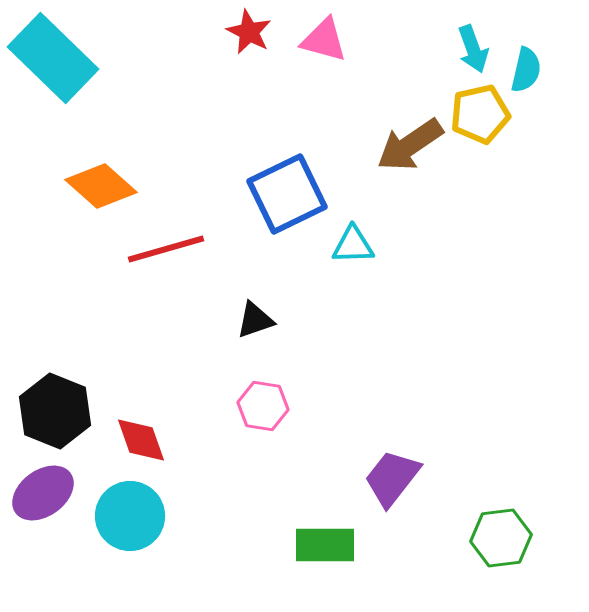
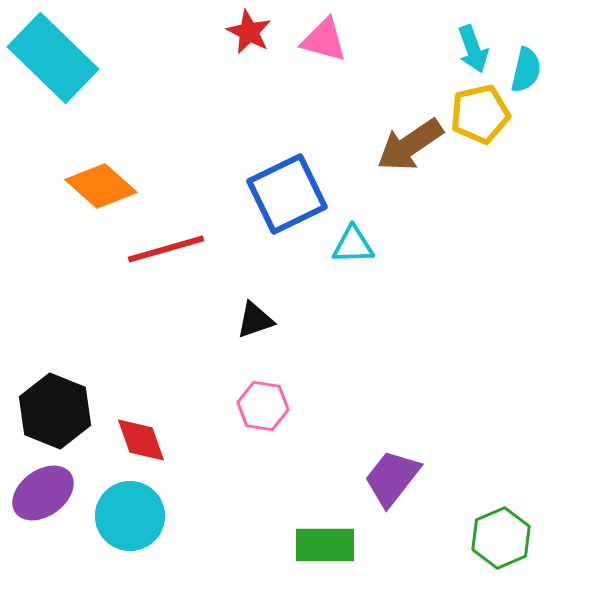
green hexagon: rotated 16 degrees counterclockwise
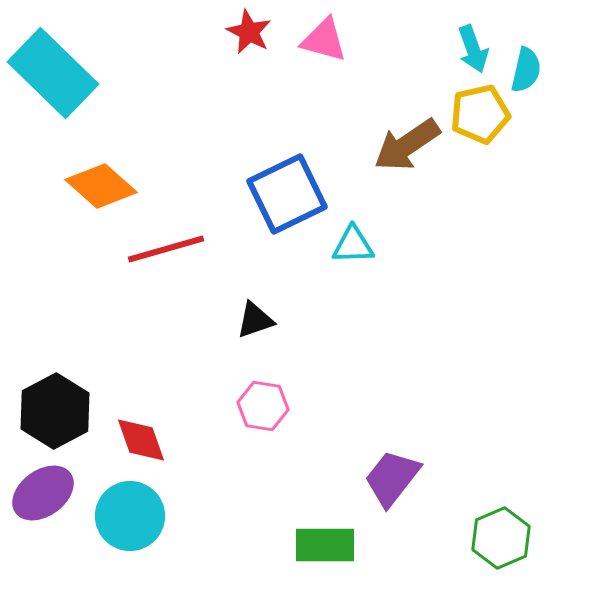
cyan rectangle: moved 15 px down
brown arrow: moved 3 px left
black hexagon: rotated 10 degrees clockwise
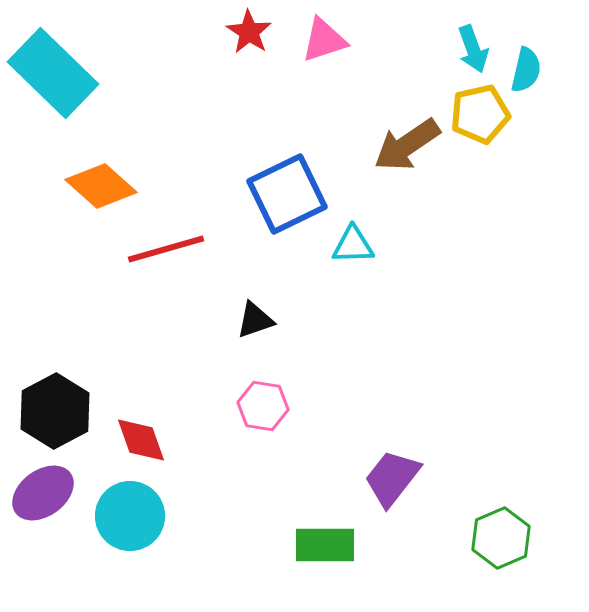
red star: rotated 6 degrees clockwise
pink triangle: rotated 33 degrees counterclockwise
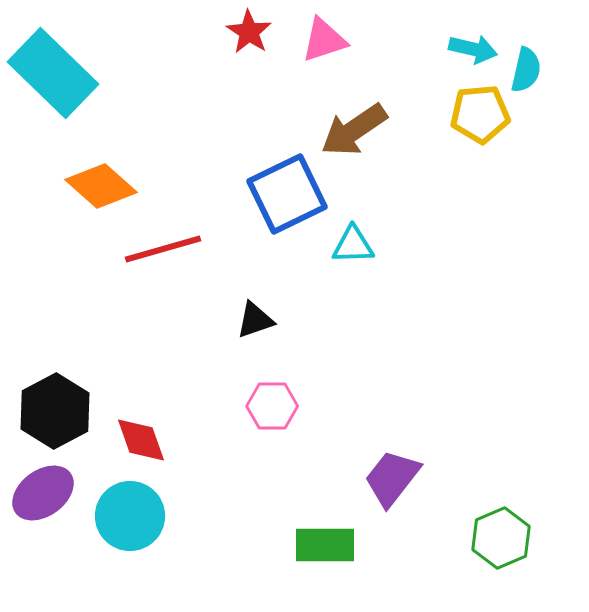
cyan arrow: rotated 57 degrees counterclockwise
yellow pentagon: rotated 8 degrees clockwise
brown arrow: moved 53 px left, 15 px up
red line: moved 3 px left
pink hexagon: moved 9 px right; rotated 9 degrees counterclockwise
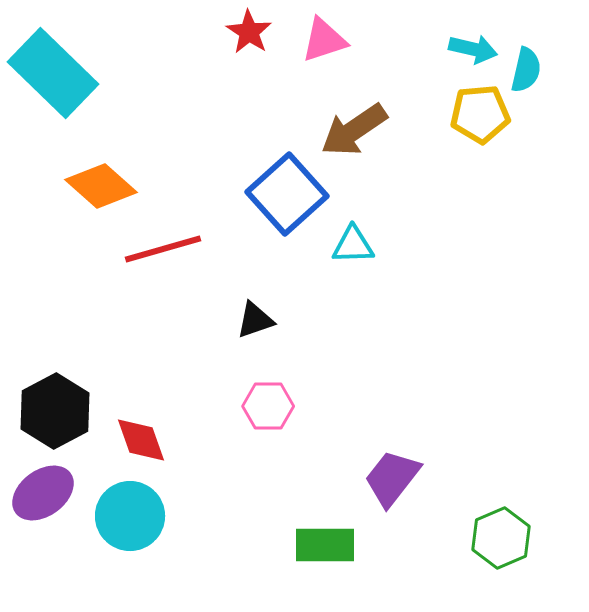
blue square: rotated 16 degrees counterclockwise
pink hexagon: moved 4 px left
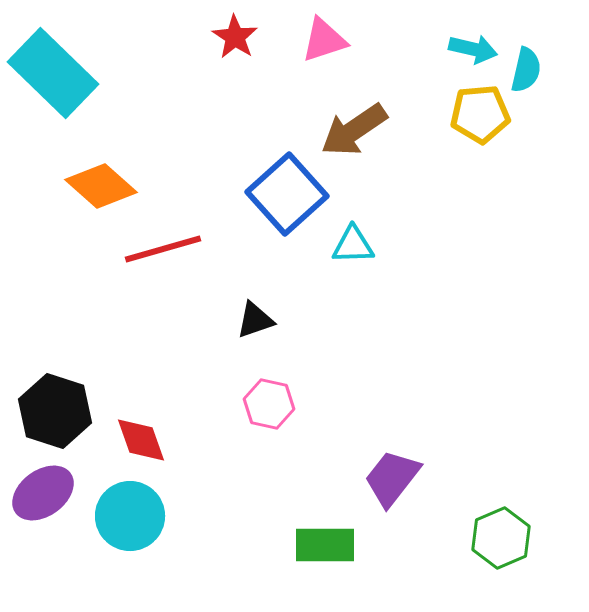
red star: moved 14 px left, 5 px down
pink hexagon: moved 1 px right, 2 px up; rotated 12 degrees clockwise
black hexagon: rotated 14 degrees counterclockwise
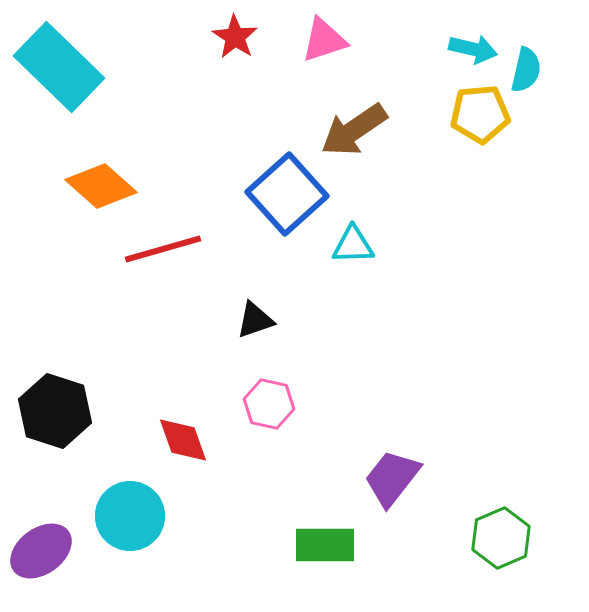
cyan rectangle: moved 6 px right, 6 px up
red diamond: moved 42 px right
purple ellipse: moved 2 px left, 58 px down
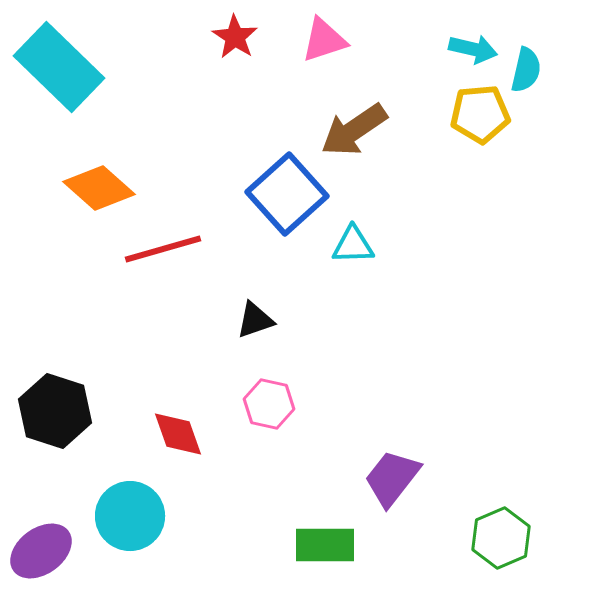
orange diamond: moved 2 px left, 2 px down
red diamond: moved 5 px left, 6 px up
